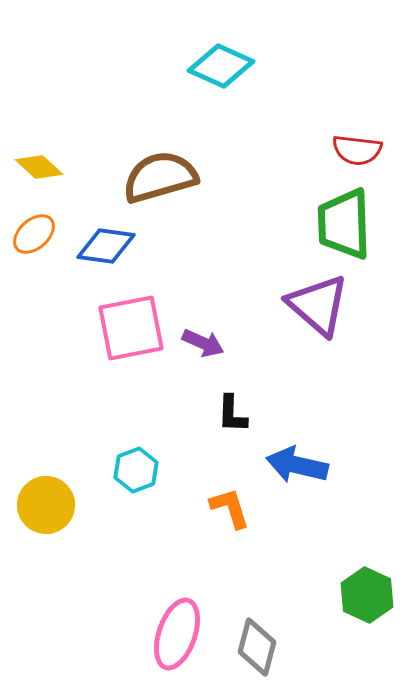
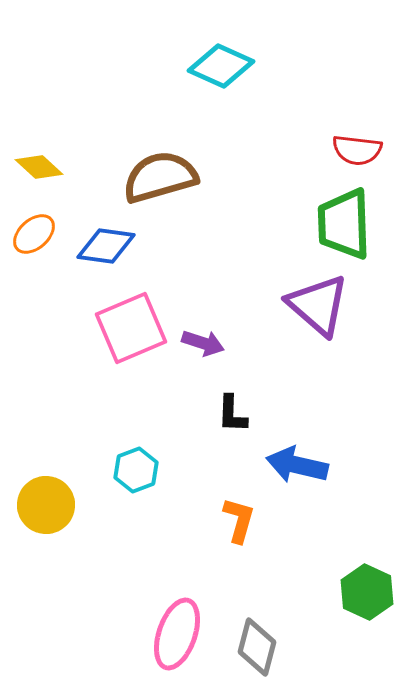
pink square: rotated 12 degrees counterclockwise
purple arrow: rotated 6 degrees counterclockwise
orange L-shape: moved 9 px right, 12 px down; rotated 33 degrees clockwise
green hexagon: moved 3 px up
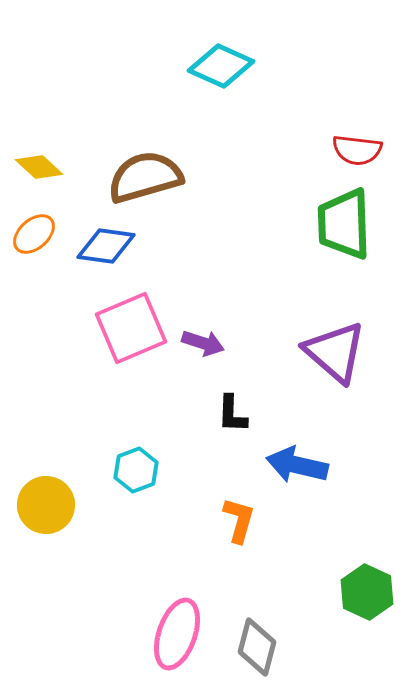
brown semicircle: moved 15 px left
purple triangle: moved 17 px right, 47 px down
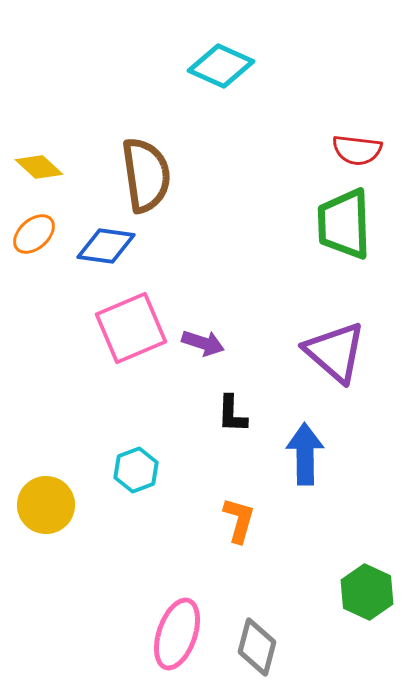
brown semicircle: moved 1 px right, 2 px up; rotated 98 degrees clockwise
blue arrow: moved 8 px right, 11 px up; rotated 76 degrees clockwise
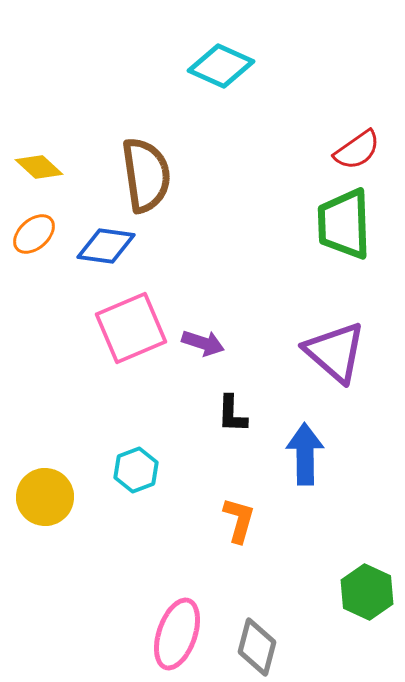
red semicircle: rotated 42 degrees counterclockwise
yellow circle: moved 1 px left, 8 px up
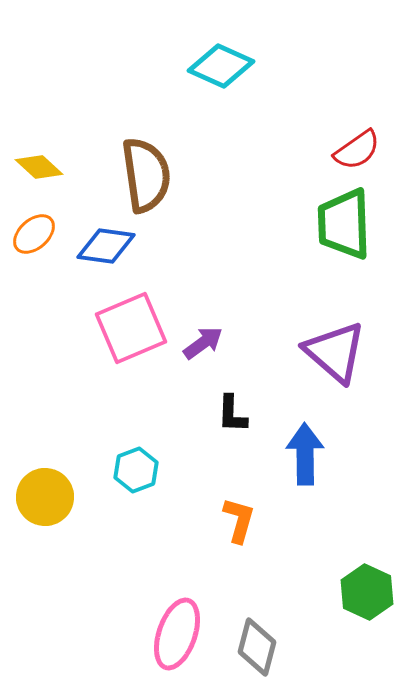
purple arrow: rotated 54 degrees counterclockwise
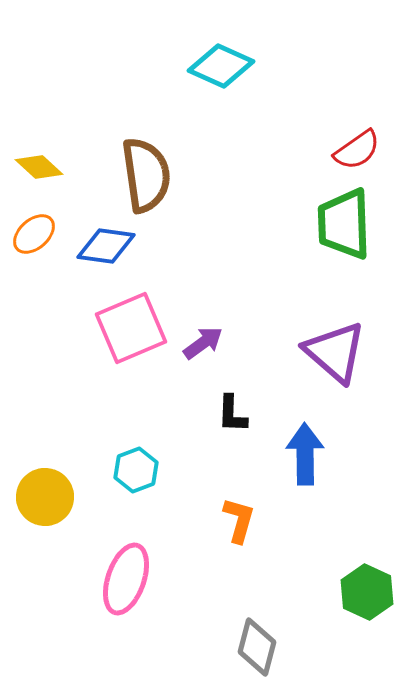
pink ellipse: moved 51 px left, 55 px up
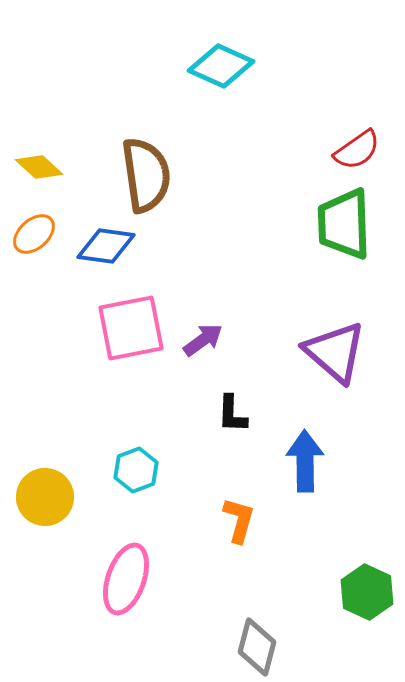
pink square: rotated 12 degrees clockwise
purple arrow: moved 3 px up
blue arrow: moved 7 px down
